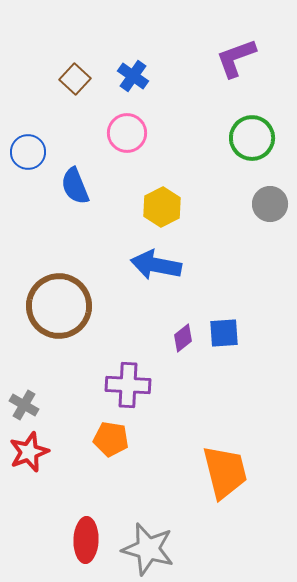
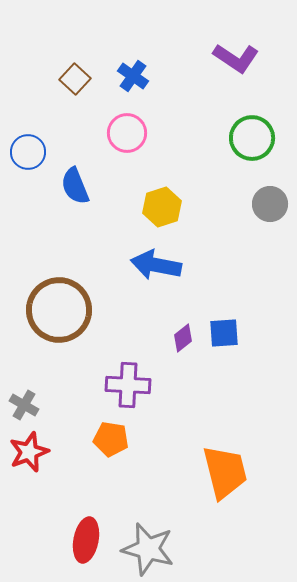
purple L-shape: rotated 126 degrees counterclockwise
yellow hexagon: rotated 9 degrees clockwise
brown circle: moved 4 px down
red ellipse: rotated 9 degrees clockwise
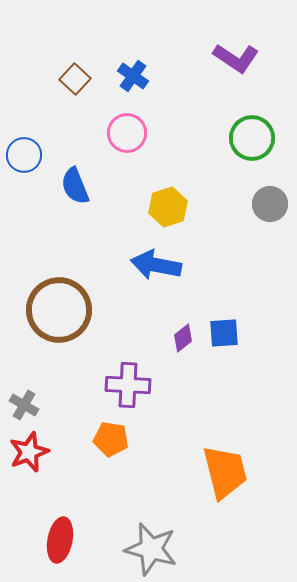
blue circle: moved 4 px left, 3 px down
yellow hexagon: moved 6 px right
red ellipse: moved 26 px left
gray star: moved 3 px right
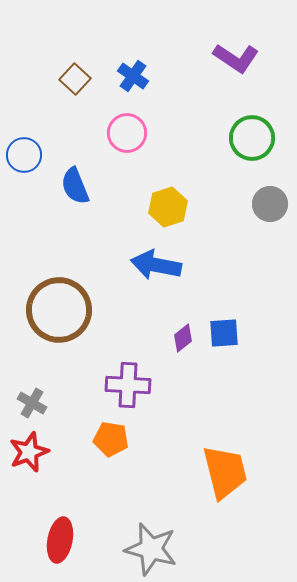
gray cross: moved 8 px right, 2 px up
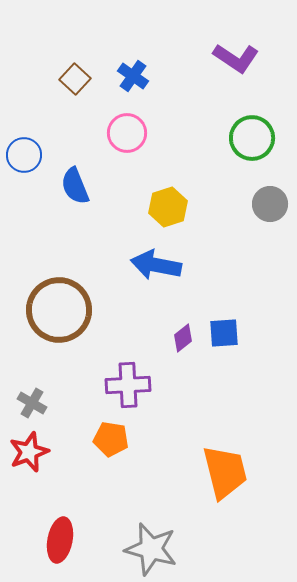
purple cross: rotated 6 degrees counterclockwise
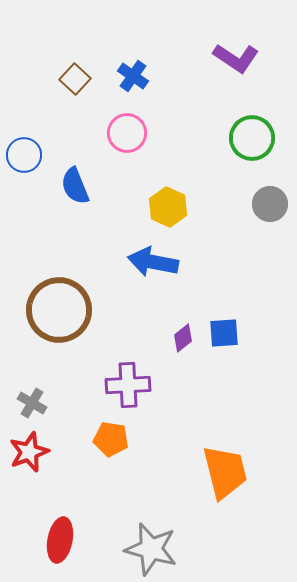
yellow hexagon: rotated 18 degrees counterclockwise
blue arrow: moved 3 px left, 3 px up
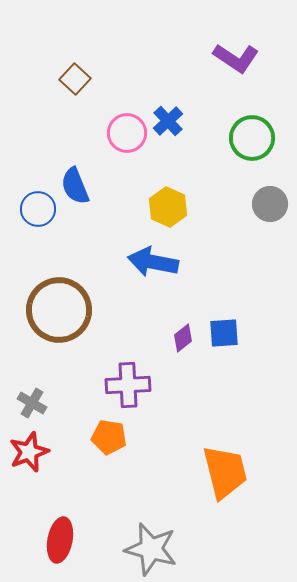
blue cross: moved 35 px right, 45 px down; rotated 12 degrees clockwise
blue circle: moved 14 px right, 54 px down
orange pentagon: moved 2 px left, 2 px up
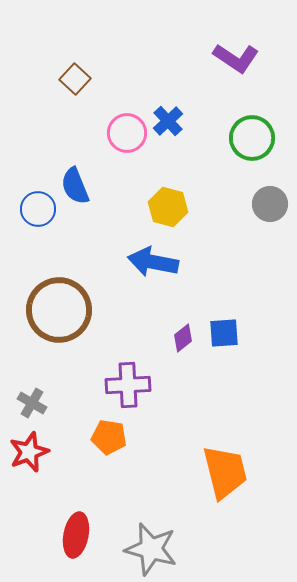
yellow hexagon: rotated 9 degrees counterclockwise
red ellipse: moved 16 px right, 5 px up
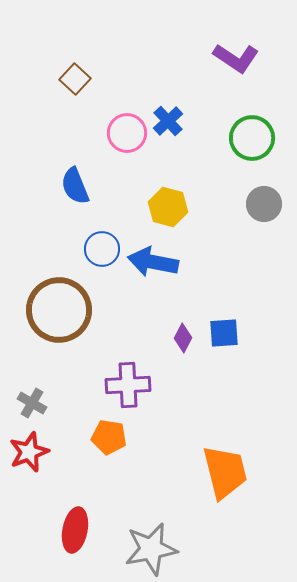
gray circle: moved 6 px left
blue circle: moved 64 px right, 40 px down
purple diamond: rotated 24 degrees counterclockwise
red ellipse: moved 1 px left, 5 px up
gray star: rotated 26 degrees counterclockwise
